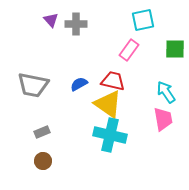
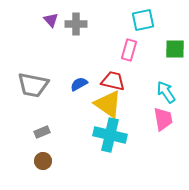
pink rectangle: rotated 20 degrees counterclockwise
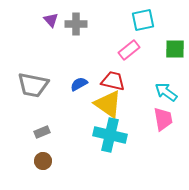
pink rectangle: rotated 35 degrees clockwise
cyan arrow: rotated 20 degrees counterclockwise
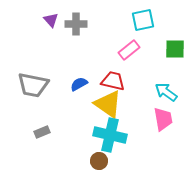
brown circle: moved 56 px right
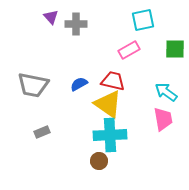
purple triangle: moved 3 px up
pink rectangle: rotated 10 degrees clockwise
cyan cross: rotated 16 degrees counterclockwise
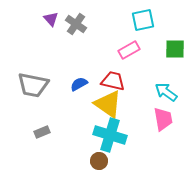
purple triangle: moved 2 px down
gray cross: rotated 35 degrees clockwise
cyan cross: rotated 20 degrees clockwise
